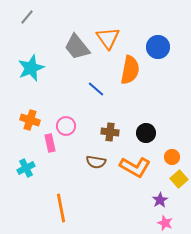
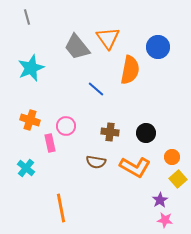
gray line: rotated 56 degrees counterclockwise
cyan cross: rotated 24 degrees counterclockwise
yellow square: moved 1 px left
pink star: moved 3 px up; rotated 14 degrees counterclockwise
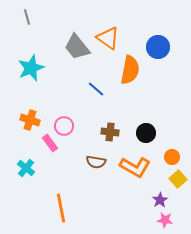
orange triangle: rotated 20 degrees counterclockwise
pink circle: moved 2 px left
pink rectangle: rotated 24 degrees counterclockwise
